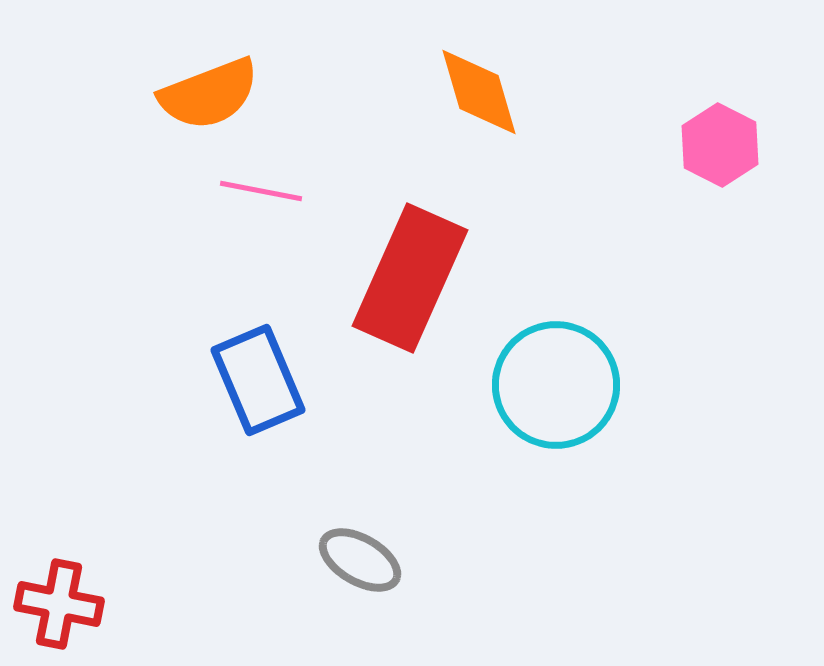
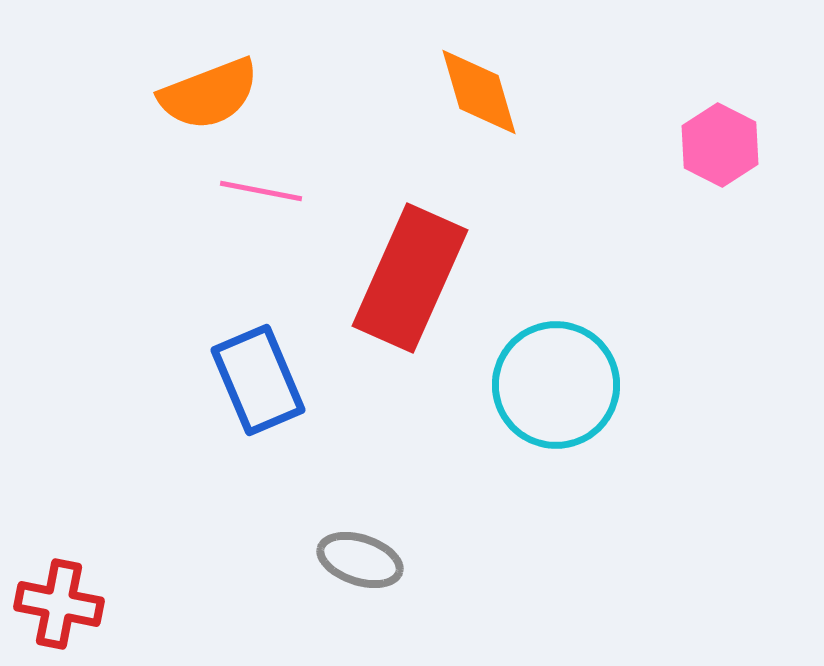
gray ellipse: rotated 12 degrees counterclockwise
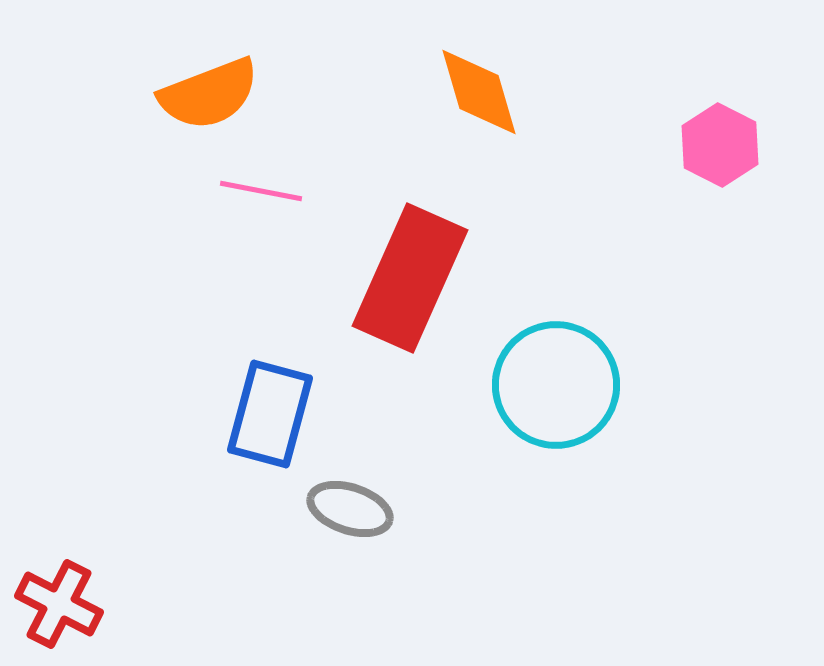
blue rectangle: moved 12 px right, 34 px down; rotated 38 degrees clockwise
gray ellipse: moved 10 px left, 51 px up
red cross: rotated 16 degrees clockwise
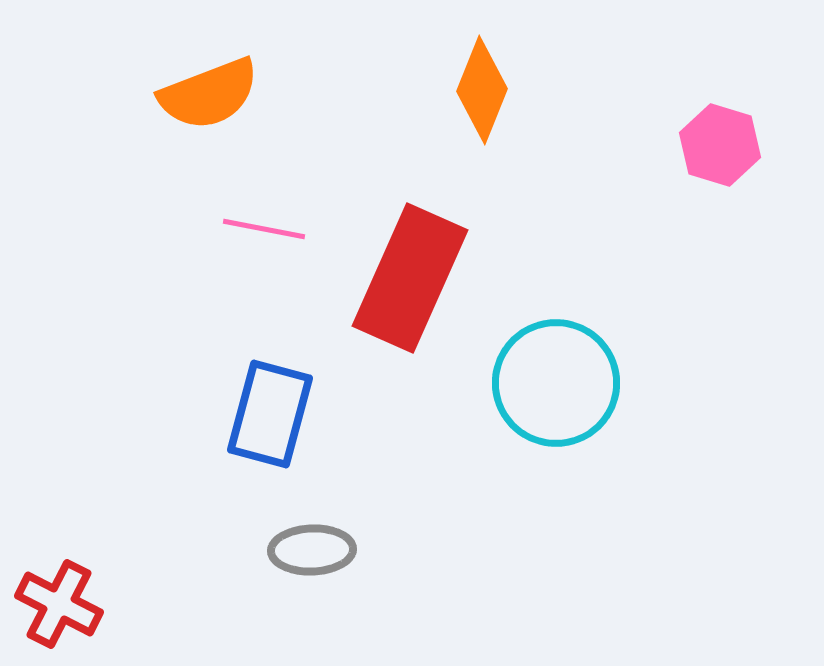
orange diamond: moved 3 px right, 2 px up; rotated 38 degrees clockwise
pink hexagon: rotated 10 degrees counterclockwise
pink line: moved 3 px right, 38 px down
cyan circle: moved 2 px up
gray ellipse: moved 38 px left, 41 px down; rotated 20 degrees counterclockwise
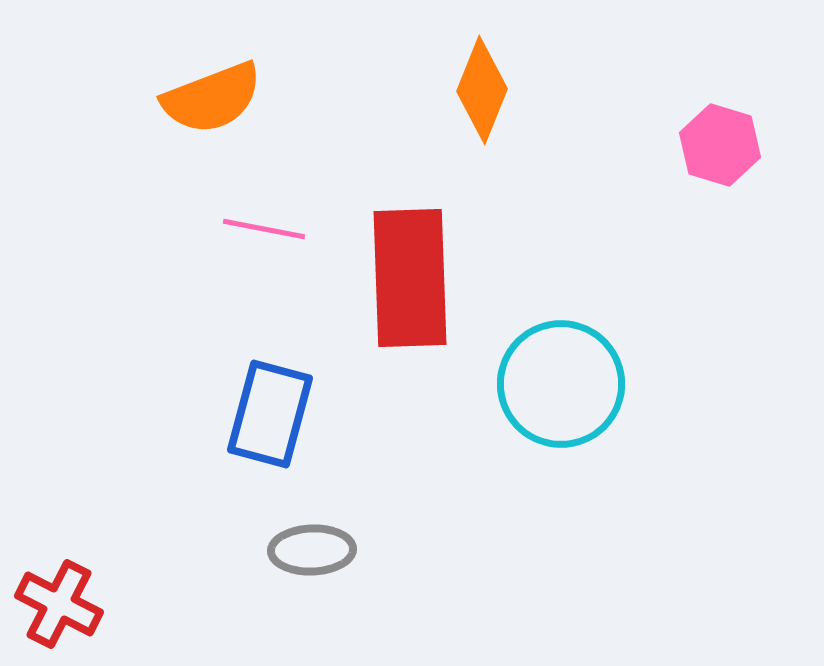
orange semicircle: moved 3 px right, 4 px down
red rectangle: rotated 26 degrees counterclockwise
cyan circle: moved 5 px right, 1 px down
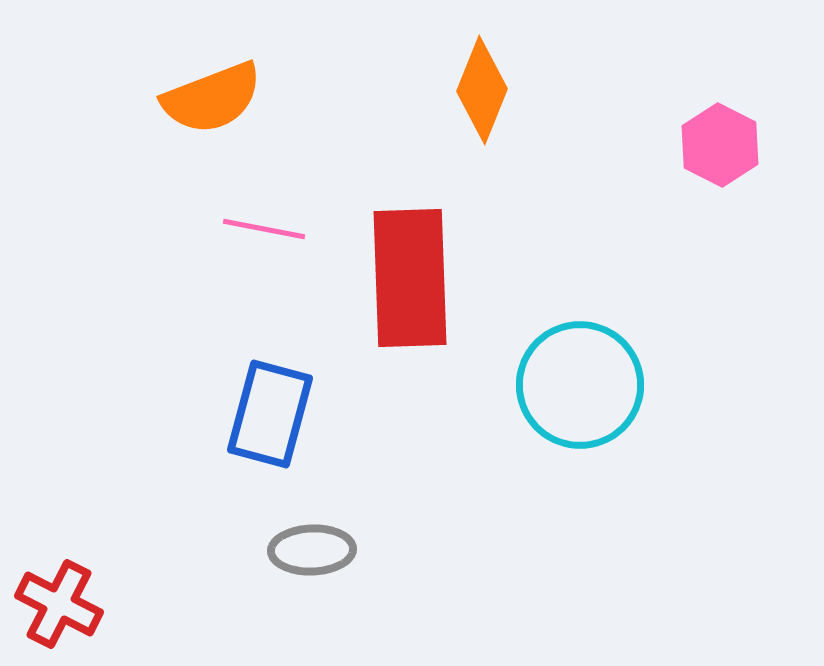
pink hexagon: rotated 10 degrees clockwise
cyan circle: moved 19 px right, 1 px down
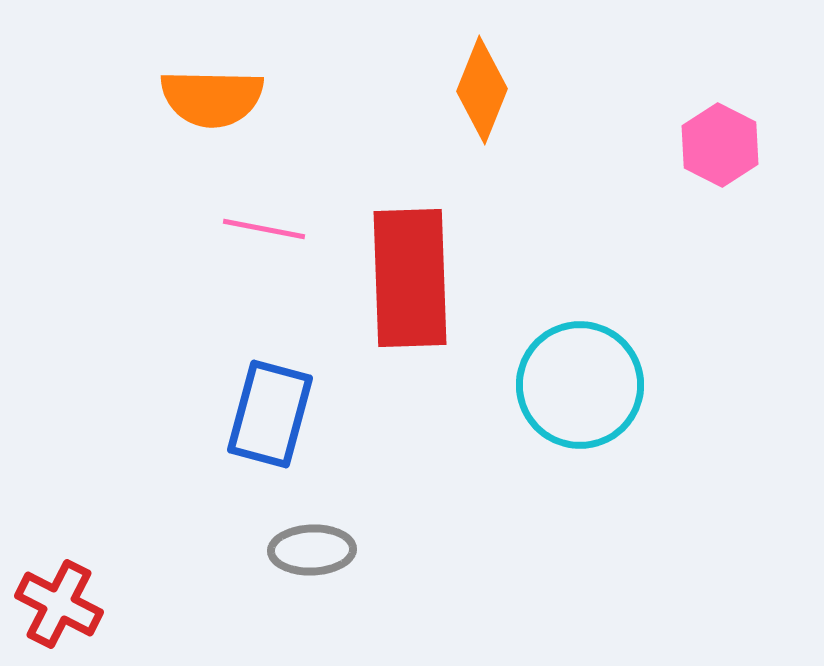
orange semicircle: rotated 22 degrees clockwise
